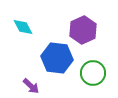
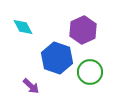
blue hexagon: rotated 12 degrees clockwise
green circle: moved 3 px left, 1 px up
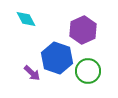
cyan diamond: moved 3 px right, 8 px up
green circle: moved 2 px left, 1 px up
purple arrow: moved 1 px right, 13 px up
